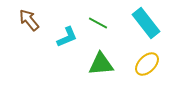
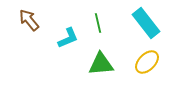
green line: rotated 48 degrees clockwise
cyan L-shape: moved 1 px right, 1 px down
yellow ellipse: moved 2 px up
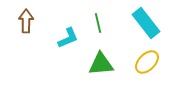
brown arrow: moved 3 px left, 1 px down; rotated 40 degrees clockwise
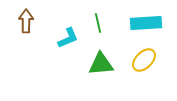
cyan rectangle: rotated 56 degrees counterclockwise
yellow ellipse: moved 3 px left, 2 px up
